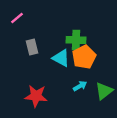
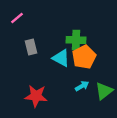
gray rectangle: moved 1 px left
cyan arrow: moved 2 px right
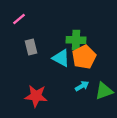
pink line: moved 2 px right, 1 px down
green triangle: rotated 18 degrees clockwise
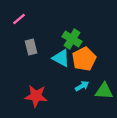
green cross: moved 4 px left, 1 px up; rotated 30 degrees clockwise
orange pentagon: moved 2 px down
green triangle: rotated 24 degrees clockwise
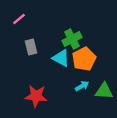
green cross: rotated 30 degrees clockwise
